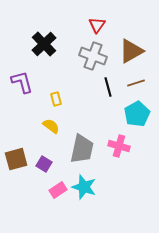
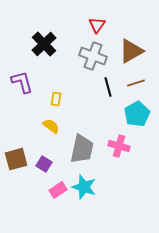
yellow rectangle: rotated 24 degrees clockwise
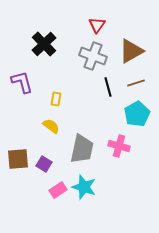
brown square: moved 2 px right; rotated 10 degrees clockwise
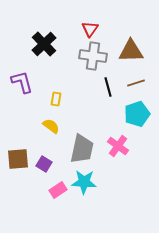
red triangle: moved 7 px left, 4 px down
brown triangle: rotated 28 degrees clockwise
gray cross: rotated 12 degrees counterclockwise
cyan pentagon: rotated 10 degrees clockwise
pink cross: moved 1 px left; rotated 20 degrees clockwise
cyan star: moved 5 px up; rotated 15 degrees counterclockwise
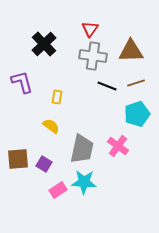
black line: moved 1 px left, 1 px up; rotated 54 degrees counterclockwise
yellow rectangle: moved 1 px right, 2 px up
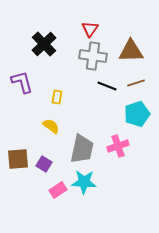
pink cross: rotated 35 degrees clockwise
